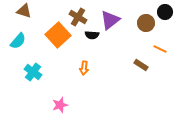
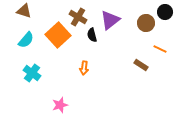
black semicircle: rotated 72 degrees clockwise
cyan semicircle: moved 8 px right, 1 px up
cyan cross: moved 1 px left, 1 px down
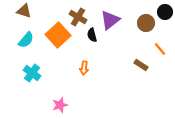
orange line: rotated 24 degrees clockwise
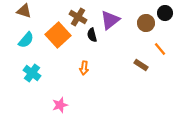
black circle: moved 1 px down
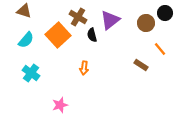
cyan cross: moved 1 px left
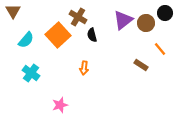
brown triangle: moved 11 px left; rotated 42 degrees clockwise
purple triangle: moved 13 px right
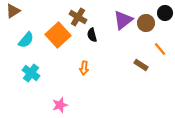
brown triangle: rotated 28 degrees clockwise
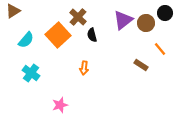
brown cross: rotated 12 degrees clockwise
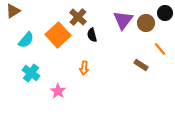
purple triangle: rotated 15 degrees counterclockwise
pink star: moved 2 px left, 14 px up; rotated 21 degrees counterclockwise
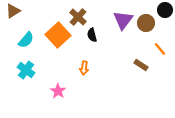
black circle: moved 3 px up
cyan cross: moved 5 px left, 3 px up
